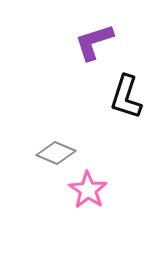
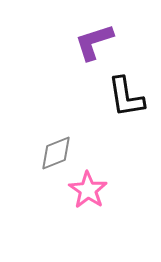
black L-shape: rotated 27 degrees counterclockwise
gray diamond: rotated 45 degrees counterclockwise
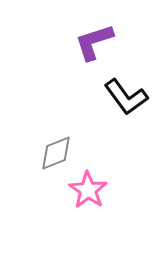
black L-shape: rotated 27 degrees counterclockwise
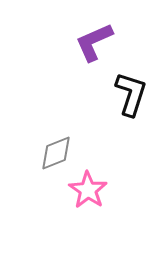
purple L-shape: rotated 6 degrees counterclockwise
black L-shape: moved 5 px right, 3 px up; rotated 126 degrees counterclockwise
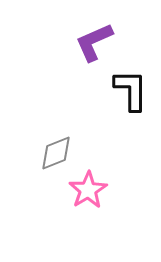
black L-shape: moved 4 px up; rotated 18 degrees counterclockwise
pink star: rotated 6 degrees clockwise
